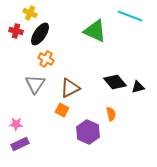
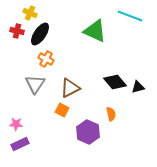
red cross: moved 1 px right
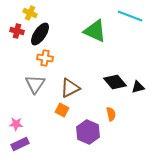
orange cross: moved 1 px left, 1 px up; rotated 21 degrees counterclockwise
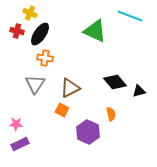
black triangle: moved 1 px right, 4 px down
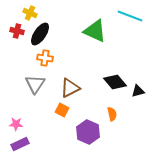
black triangle: moved 1 px left
orange semicircle: moved 1 px right
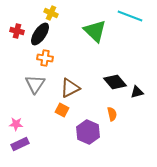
yellow cross: moved 21 px right
green triangle: rotated 20 degrees clockwise
black triangle: moved 1 px left, 1 px down
